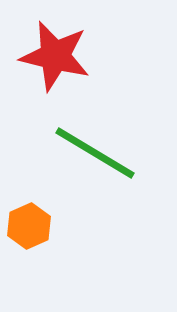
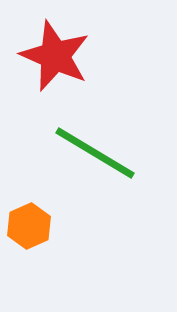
red star: rotated 10 degrees clockwise
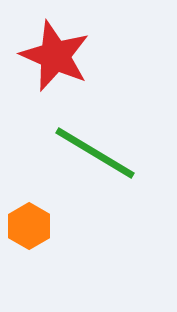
orange hexagon: rotated 6 degrees counterclockwise
